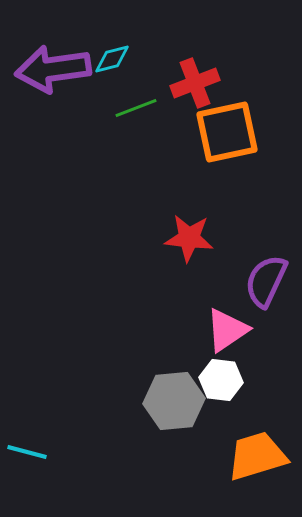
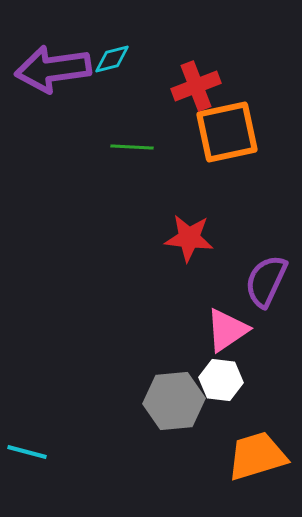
red cross: moved 1 px right, 3 px down
green line: moved 4 px left, 39 px down; rotated 24 degrees clockwise
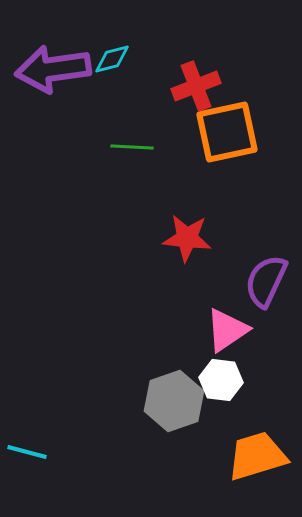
red star: moved 2 px left
gray hexagon: rotated 14 degrees counterclockwise
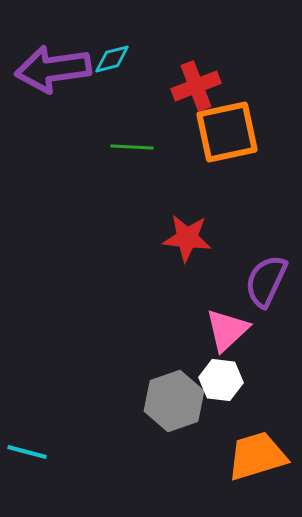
pink triangle: rotated 9 degrees counterclockwise
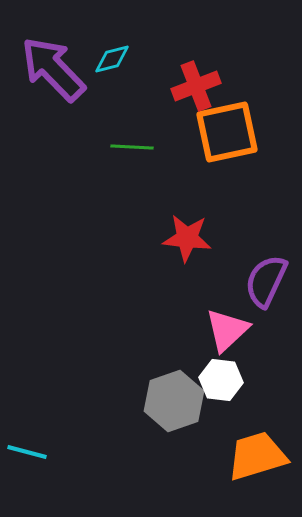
purple arrow: rotated 54 degrees clockwise
